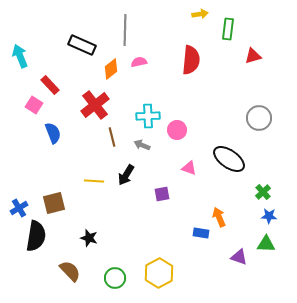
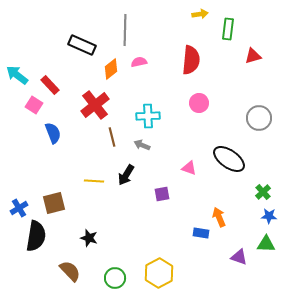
cyan arrow: moved 3 px left, 19 px down; rotated 30 degrees counterclockwise
pink circle: moved 22 px right, 27 px up
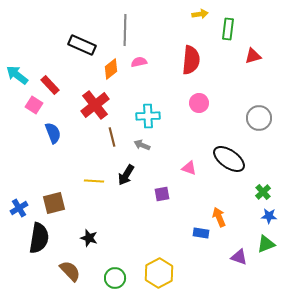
black semicircle: moved 3 px right, 2 px down
green triangle: rotated 24 degrees counterclockwise
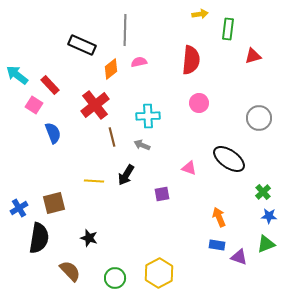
blue rectangle: moved 16 px right, 12 px down
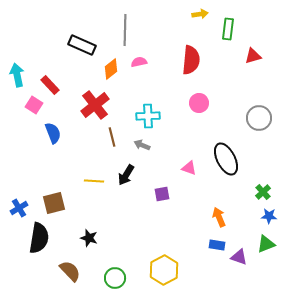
cyan arrow: rotated 40 degrees clockwise
black ellipse: moved 3 px left; rotated 28 degrees clockwise
yellow hexagon: moved 5 px right, 3 px up
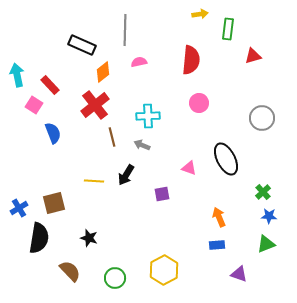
orange diamond: moved 8 px left, 3 px down
gray circle: moved 3 px right
blue rectangle: rotated 14 degrees counterclockwise
purple triangle: moved 17 px down
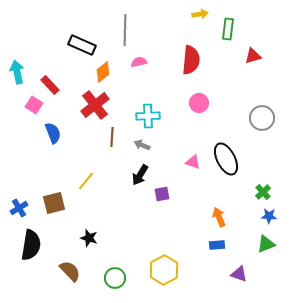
cyan arrow: moved 3 px up
brown line: rotated 18 degrees clockwise
pink triangle: moved 4 px right, 6 px up
black arrow: moved 14 px right
yellow line: moved 8 px left; rotated 54 degrees counterclockwise
black semicircle: moved 8 px left, 7 px down
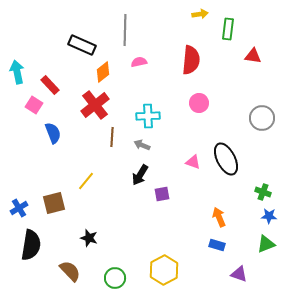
red triangle: rotated 24 degrees clockwise
green cross: rotated 28 degrees counterclockwise
blue rectangle: rotated 21 degrees clockwise
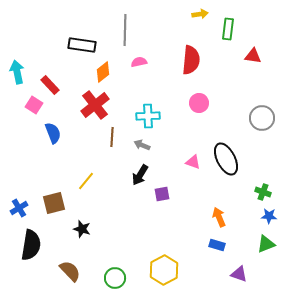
black rectangle: rotated 16 degrees counterclockwise
black star: moved 7 px left, 9 px up
